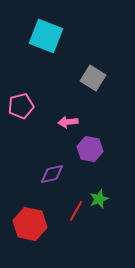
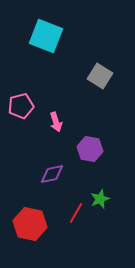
gray square: moved 7 px right, 2 px up
pink arrow: moved 12 px left; rotated 102 degrees counterclockwise
green star: moved 1 px right
red line: moved 2 px down
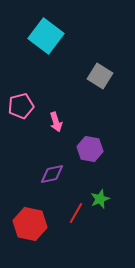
cyan square: rotated 16 degrees clockwise
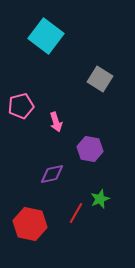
gray square: moved 3 px down
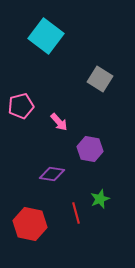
pink arrow: moved 3 px right; rotated 24 degrees counterclockwise
purple diamond: rotated 20 degrees clockwise
red line: rotated 45 degrees counterclockwise
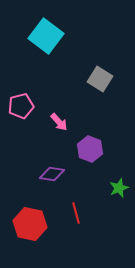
purple hexagon: rotated 10 degrees clockwise
green star: moved 19 px right, 11 px up
